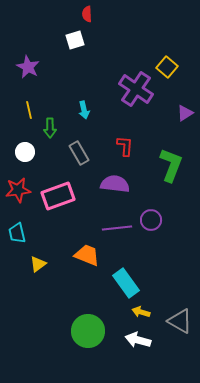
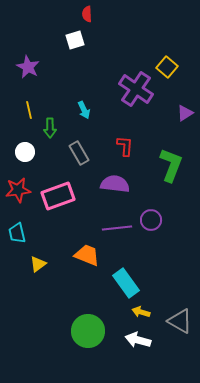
cyan arrow: rotated 12 degrees counterclockwise
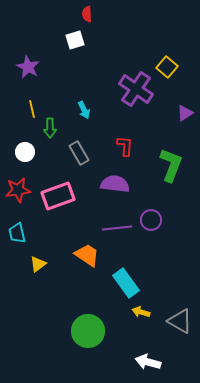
yellow line: moved 3 px right, 1 px up
orange trapezoid: rotated 12 degrees clockwise
white arrow: moved 10 px right, 22 px down
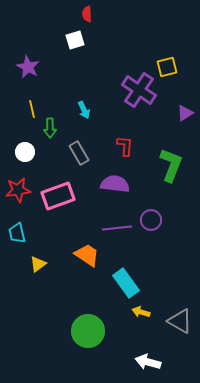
yellow square: rotated 35 degrees clockwise
purple cross: moved 3 px right, 1 px down
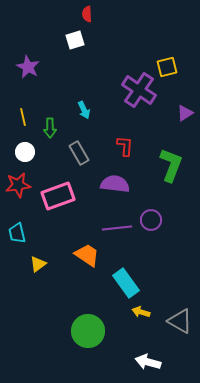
yellow line: moved 9 px left, 8 px down
red star: moved 5 px up
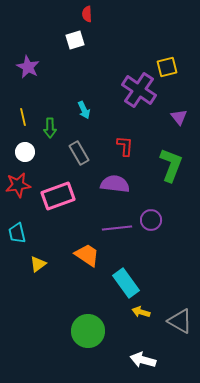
purple triangle: moved 6 px left, 4 px down; rotated 36 degrees counterclockwise
white arrow: moved 5 px left, 2 px up
